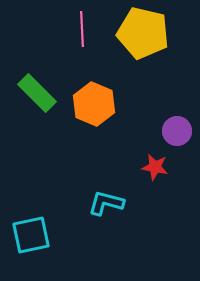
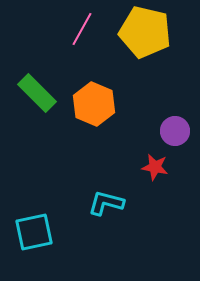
pink line: rotated 32 degrees clockwise
yellow pentagon: moved 2 px right, 1 px up
purple circle: moved 2 px left
cyan square: moved 3 px right, 3 px up
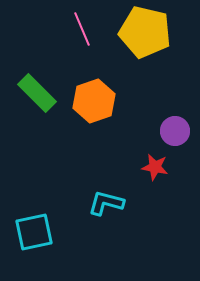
pink line: rotated 52 degrees counterclockwise
orange hexagon: moved 3 px up; rotated 18 degrees clockwise
